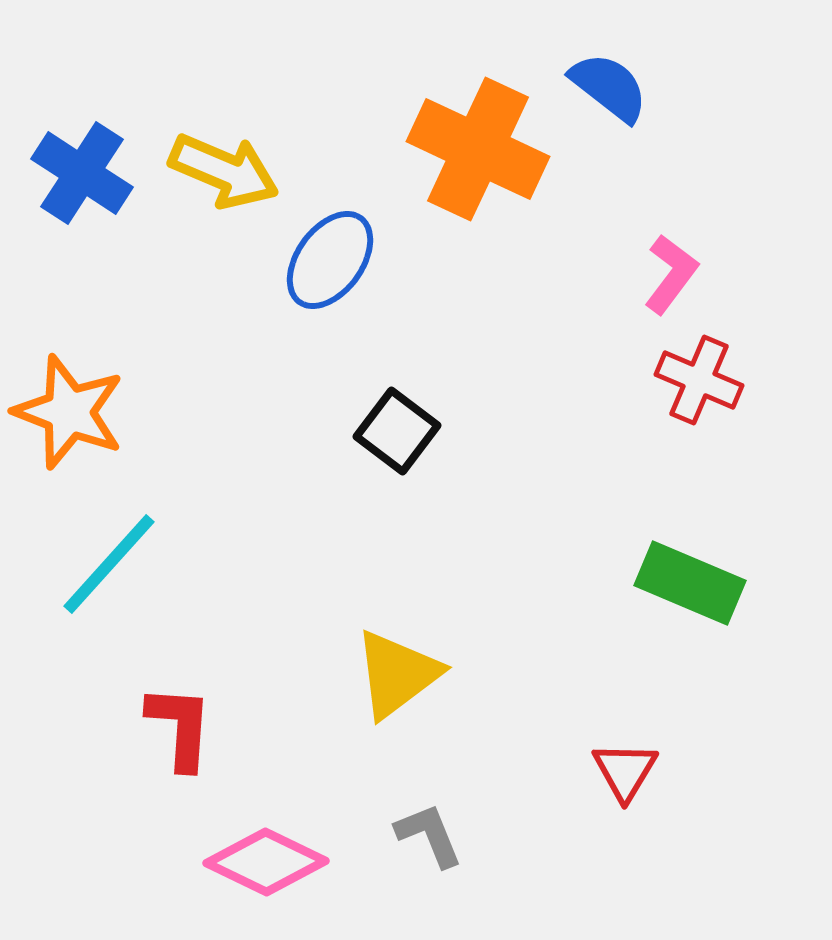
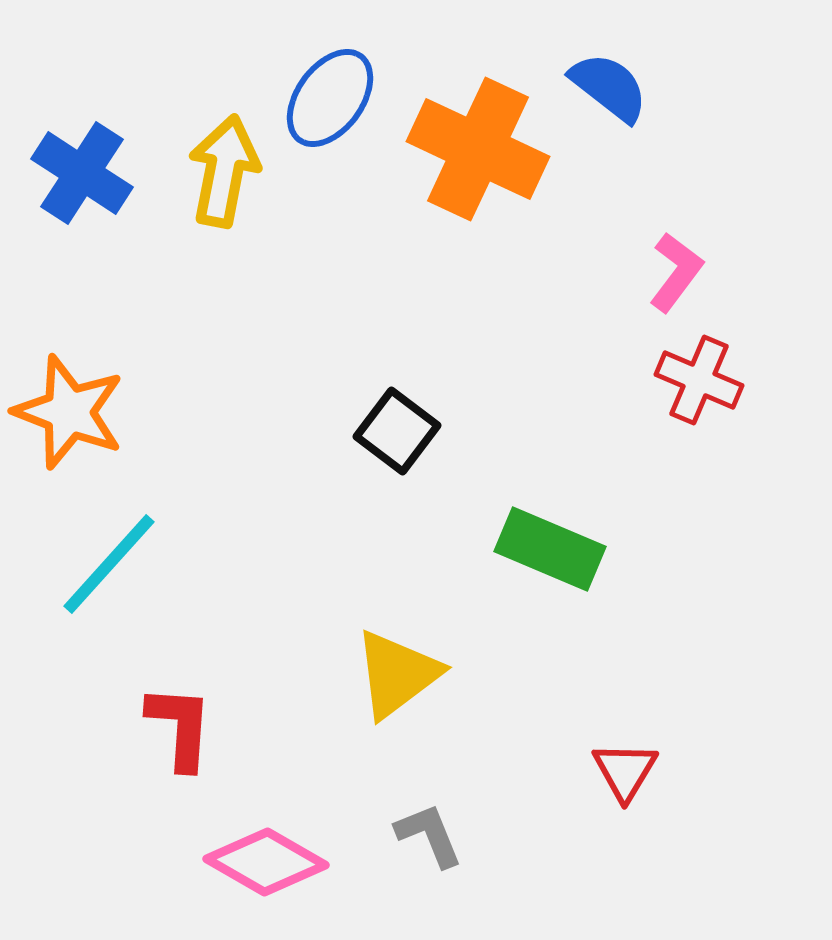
yellow arrow: rotated 102 degrees counterclockwise
blue ellipse: moved 162 px up
pink L-shape: moved 5 px right, 2 px up
green rectangle: moved 140 px left, 34 px up
pink diamond: rotated 4 degrees clockwise
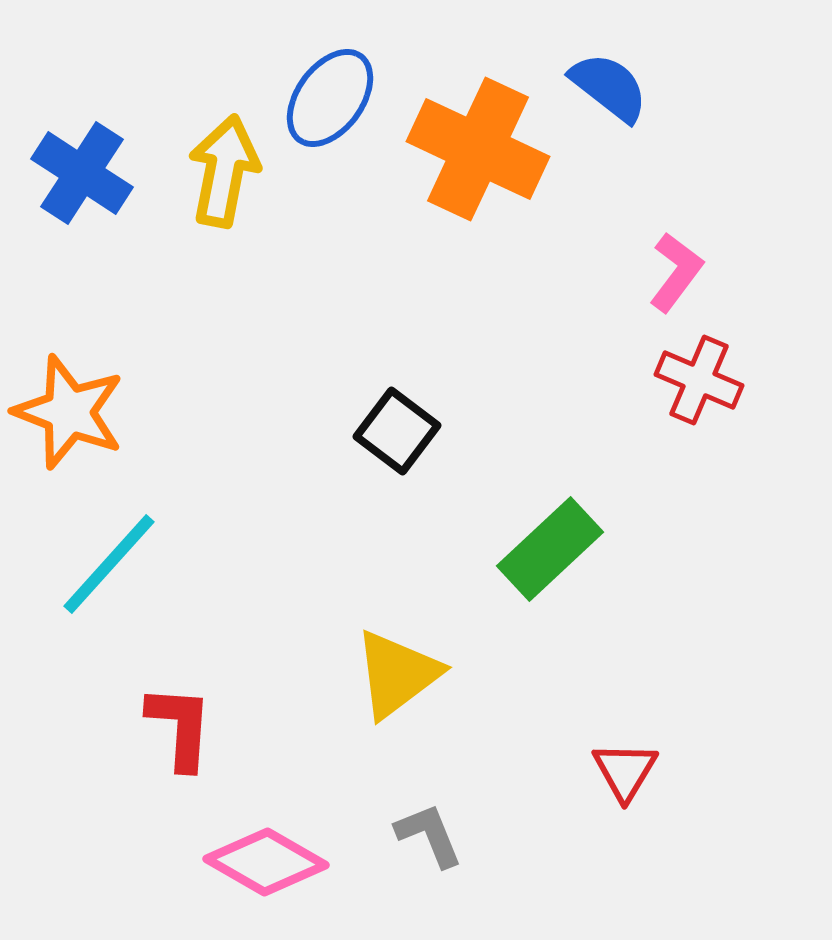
green rectangle: rotated 66 degrees counterclockwise
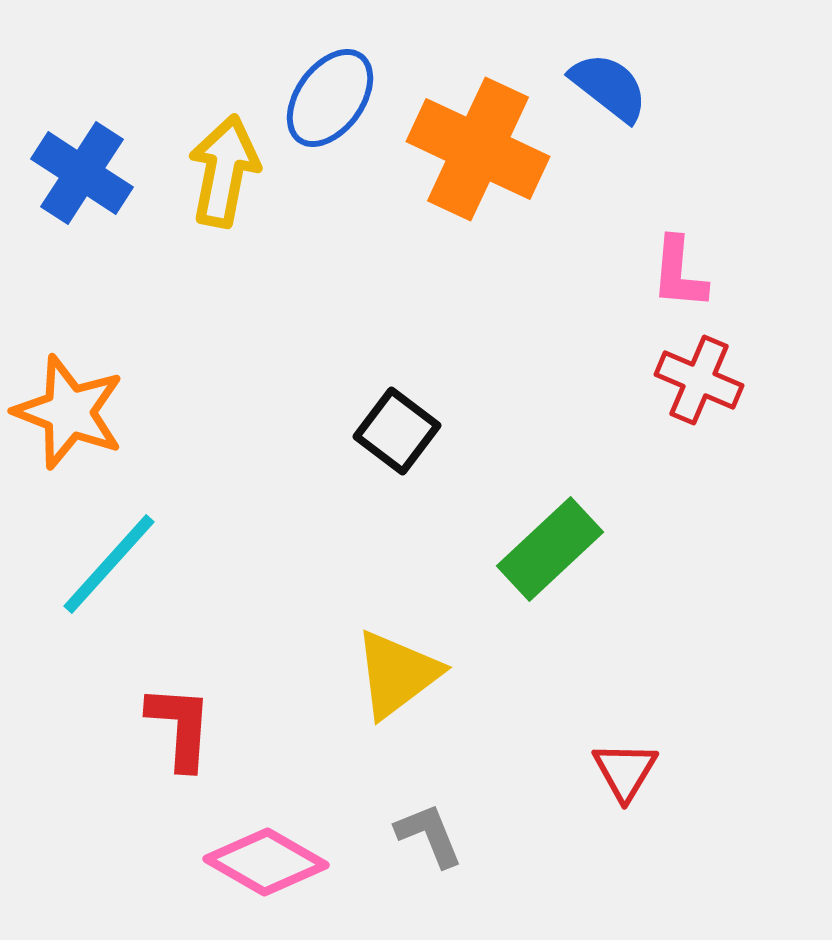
pink L-shape: moved 3 px right, 1 px down; rotated 148 degrees clockwise
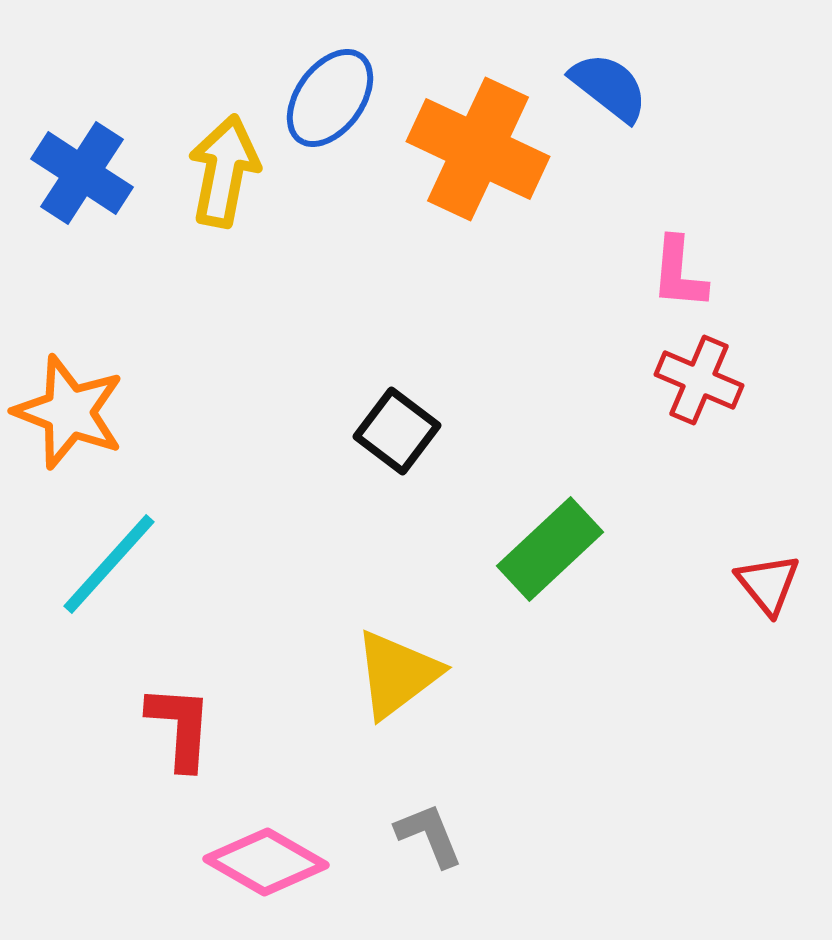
red triangle: moved 143 px right, 187 px up; rotated 10 degrees counterclockwise
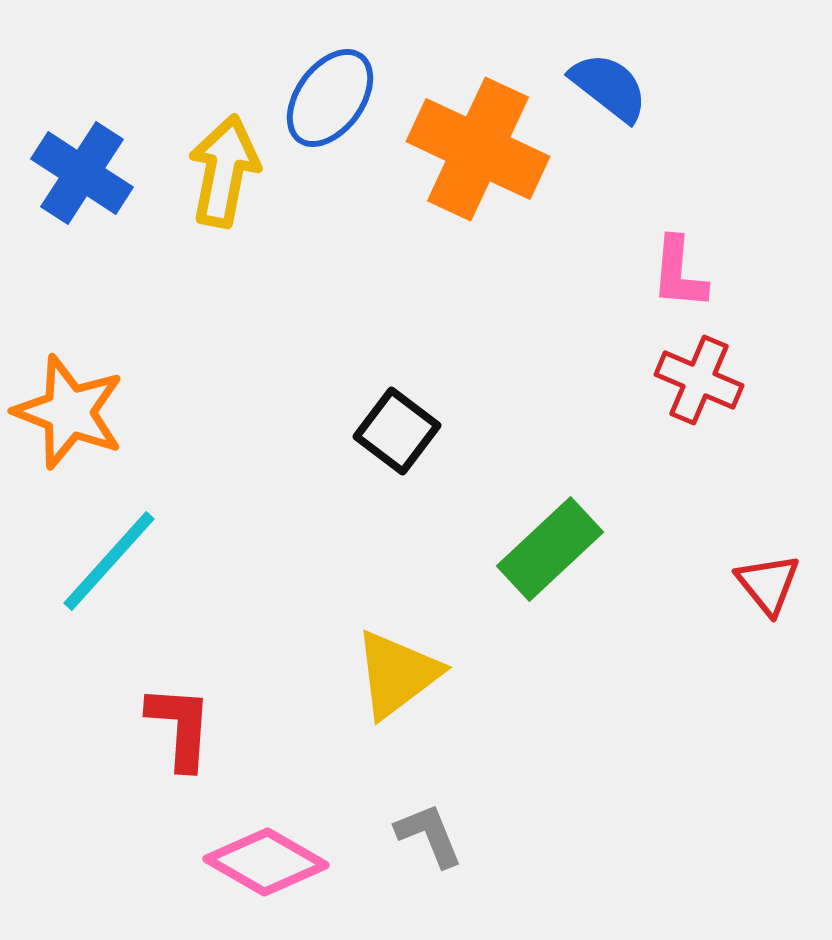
cyan line: moved 3 px up
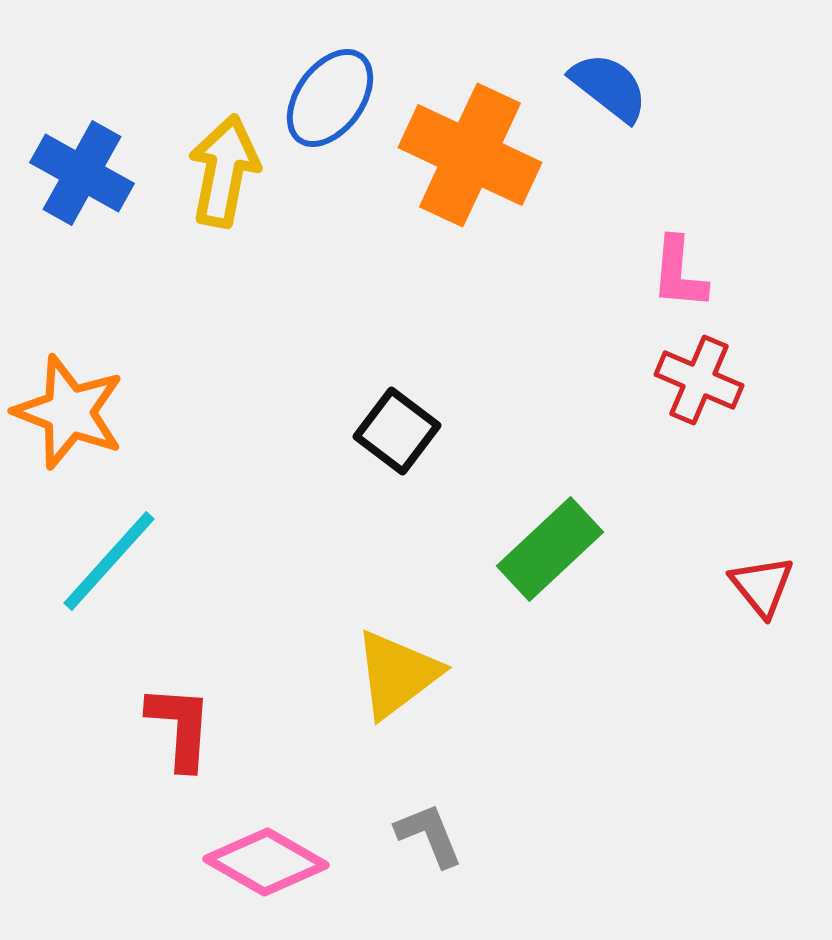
orange cross: moved 8 px left, 6 px down
blue cross: rotated 4 degrees counterclockwise
red triangle: moved 6 px left, 2 px down
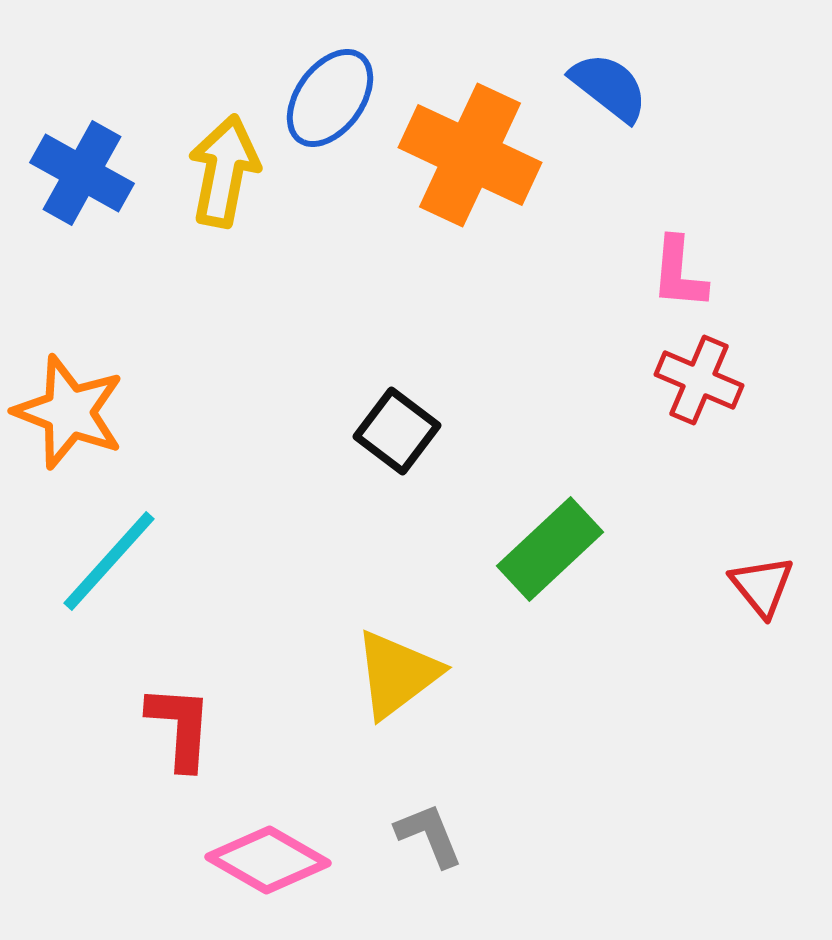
pink diamond: moved 2 px right, 2 px up
